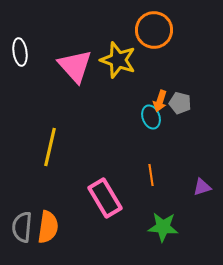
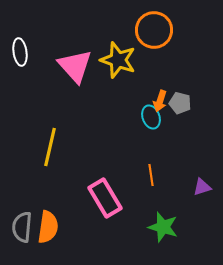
green star: rotated 12 degrees clockwise
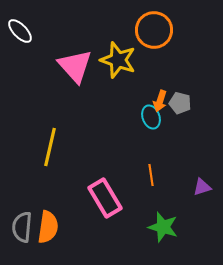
white ellipse: moved 21 px up; rotated 36 degrees counterclockwise
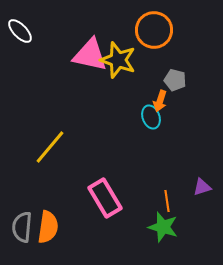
pink triangle: moved 15 px right, 11 px up; rotated 36 degrees counterclockwise
gray pentagon: moved 5 px left, 23 px up
yellow line: rotated 27 degrees clockwise
orange line: moved 16 px right, 26 px down
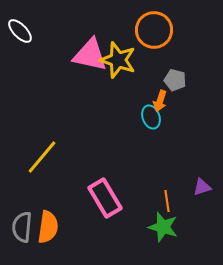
yellow line: moved 8 px left, 10 px down
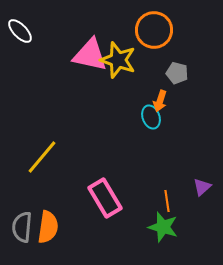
gray pentagon: moved 2 px right, 7 px up
purple triangle: rotated 24 degrees counterclockwise
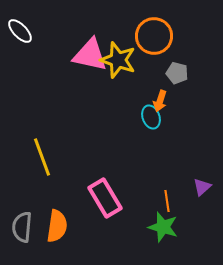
orange circle: moved 6 px down
yellow line: rotated 60 degrees counterclockwise
orange semicircle: moved 9 px right, 1 px up
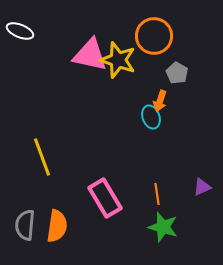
white ellipse: rotated 24 degrees counterclockwise
gray pentagon: rotated 15 degrees clockwise
purple triangle: rotated 18 degrees clockwise
orange line: moved 10 px left, 7 px up
gray semicircle: moved 3 px right, 2 px up
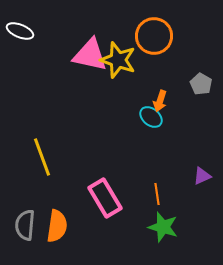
gray pentagon: moved 24 px right, 11 px down
cyan ellipse: rotated 30 degrees counterclockwise
purple triangle: moved 11 px up
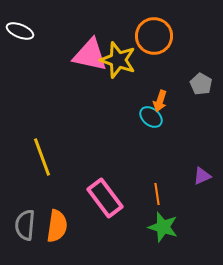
pink rectangle: rotated 6 degrees counterclockwise
